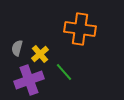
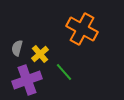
orange cross: moved 2 px right; rotated 20 degrees clockwise
purple cross: moved 2 px left
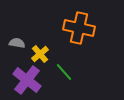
orange cross: moved 3 px left, 1 px up; rotated 16 degrees counterclockwise
gray semicircle: moved 5 px up; rotated 84 degrees clockwise
purple cross: rotated 32 degrees counterclockwise
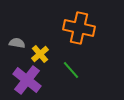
green line: moved 7 px right, 2 px up
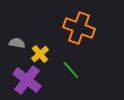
orange cross: rotated 8 degrees clockwise
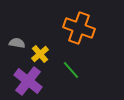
purple cross: moved 1 px right, 1 px down
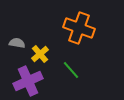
purple cross: rotated 28 degrees clockwise
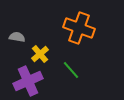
gray semicircle: moved 6 px up
